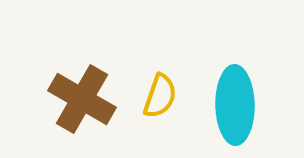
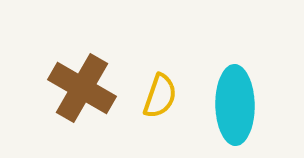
brown cross: moved 11 px up
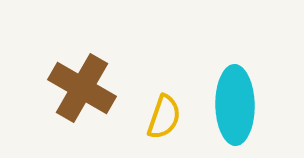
yellow semicircle: moved 4 px right, 21 px down
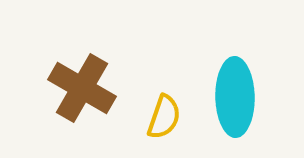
cyan ellipse: moved 8 px up
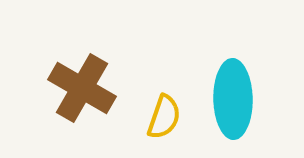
cyan ellipse: moved 2 px left, 2 px down
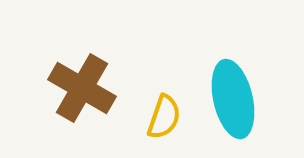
cyan ellipse: rotated 12 degrees counterclockwise
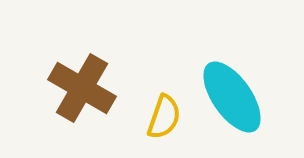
cyan ellipse: moved 1 px left, 2 px up; rotated 22 degrees counterclockwise
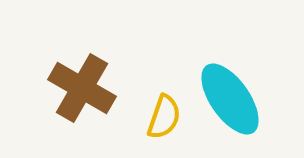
cyan ellipse: moved 2 px left, 2 px down
